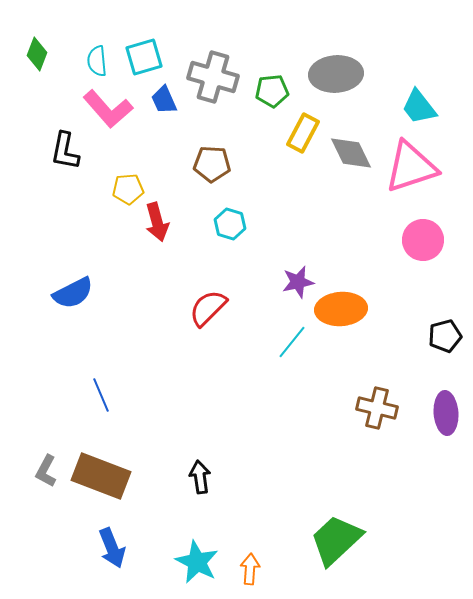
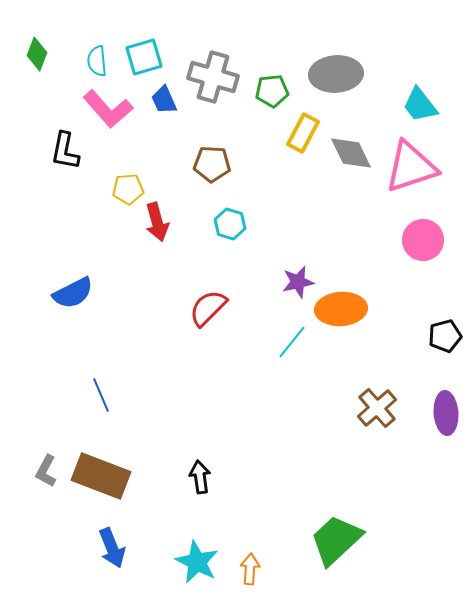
cyan trapezoid: moved 1 px right, 2 px up
brown cross: rotated 36 degrees clockwise
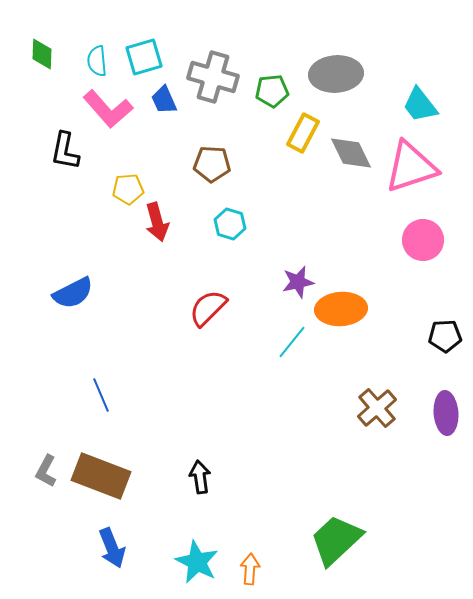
green diamond: moved 5 px right; rotated 20 degrees counterclockwise
black pentagon: rotated 12 degrees clockwise
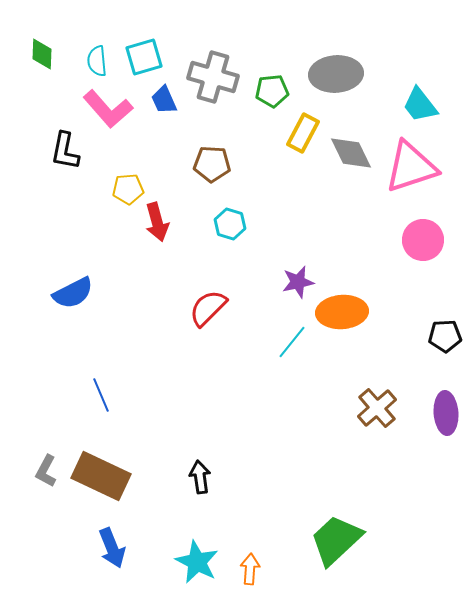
orange ellipse: moved 1 px right, 3 px down
brown rectangle: rotated 4 degrees clockwise
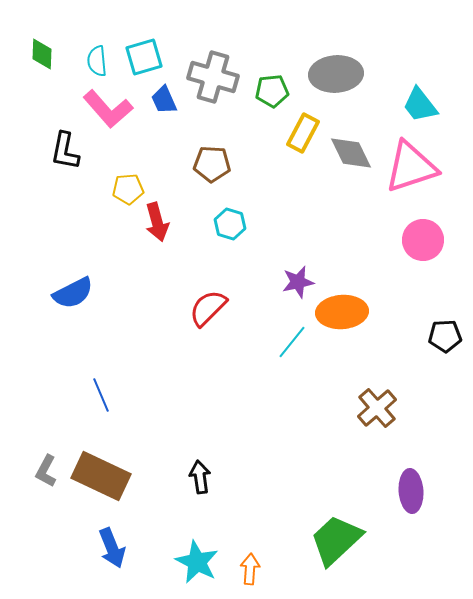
purple ellipse: moved 35 px left, 78 px down
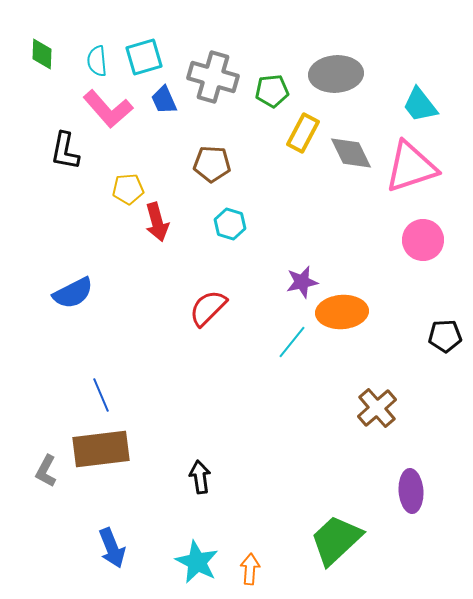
purple star: moved 4 px right
brown rectangle: moved 27 px up; rotated 32 degrees counterclockwise
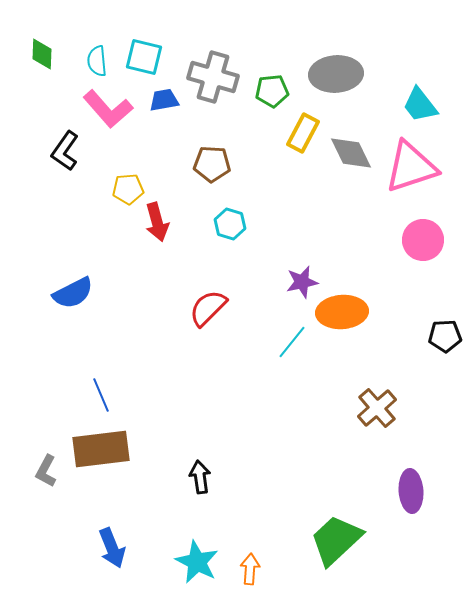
cyan square: rotated 30 degrees clockwise
blue trapezoid: rotated 104 degrees clockwise
black L-shape: rotated 24 degrees clockwise
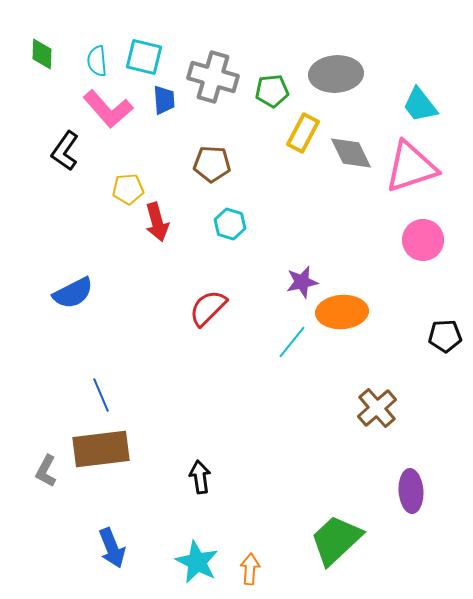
blue trapezoid: rotated 96 degrees clockwise
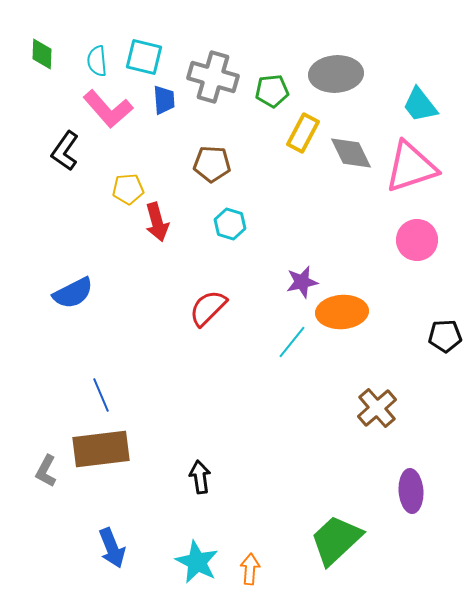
pink circle: moved 6 px left
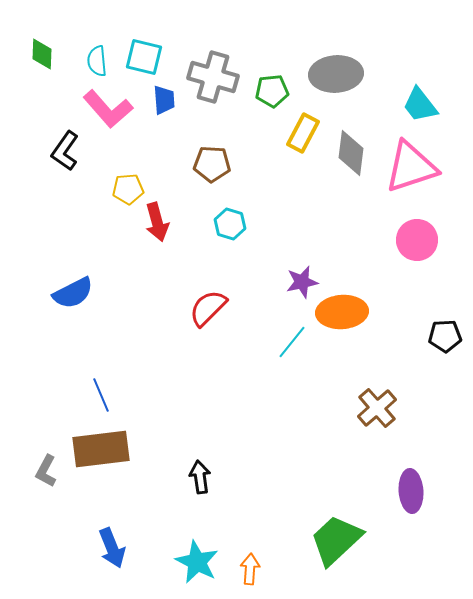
gray diamond: rotated 33 degrees clockwise
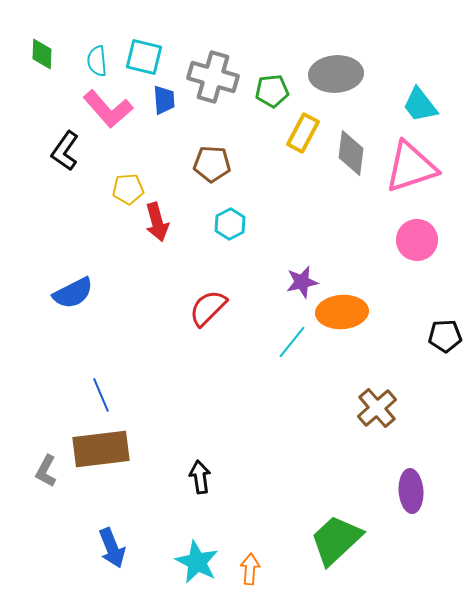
cyan hexagon: rotated 16 degrees clockwise
